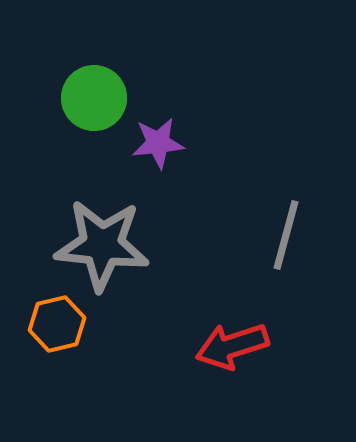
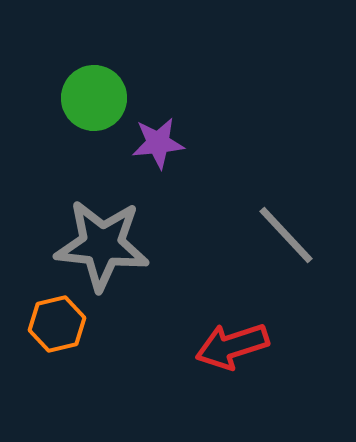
gray line: rotated 58 degrees counterclockwise
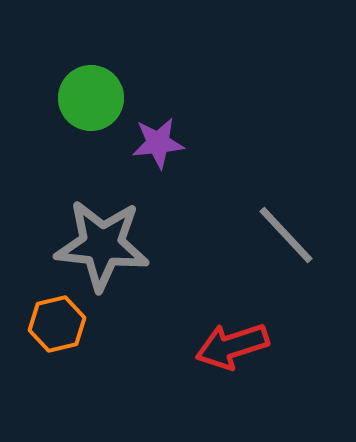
green circle: moved 3 px left
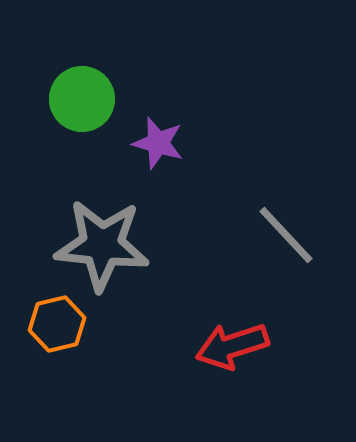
green circle: moved 9 px left, 1 px down
purple star: rotated 22 degrees clockwise
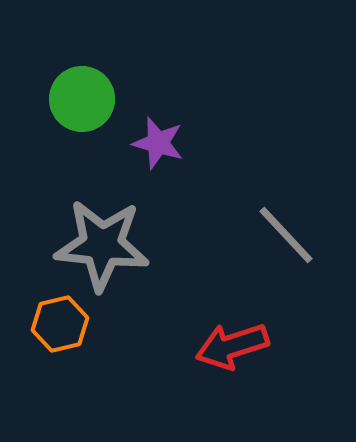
orange hexagon: moved 3 px right
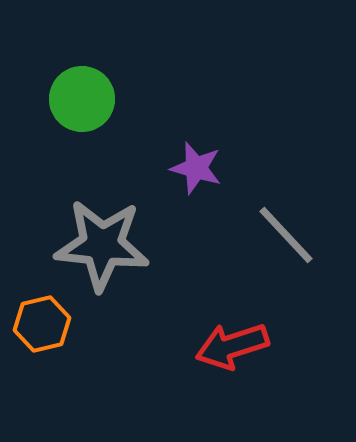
purple star: moved 38 px right, 25 px down
orange hexagon: moved 18 px left
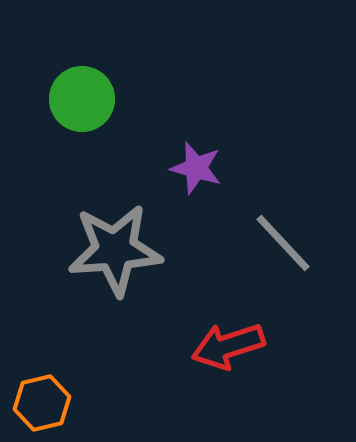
gray line: moved 3 px left, 8 px down
gray star: moved 13 px right, 5 px down; rotated 10 degrees counterclockwise
orange hexagon: moved 79 px down
red arrow: moved 4 px left
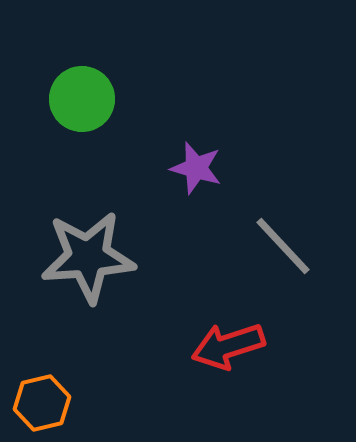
gray line: moved 3 px down
gray star: moved 27 px left, 7 px down
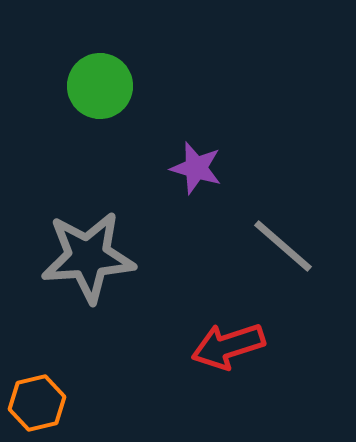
green circle: moved 18 px right, 13 px up
gray line: rotated 6 degrees counterclockwise
orange hexagon: moved 5 px left
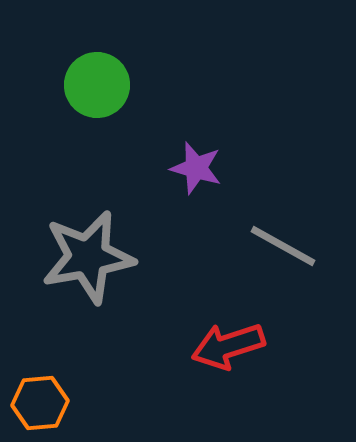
green circle: moved 3 px left, 1 px up
gray line: rotated 12 degrees counterclockwise
gray star: rotated 6 degrees counterclockwise
orange hexagon: moved 3 px right; rotated 8 degrees clockwise
